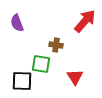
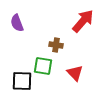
red arrow: moved 2 px left
green square: moved 2 px right, 2 px down
red triangle: moved 4 px up; rotated 12 degrees counterclockwise
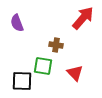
red arrow: moved 3 px up
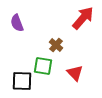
brown cross: rotated 32 degrees clockwise
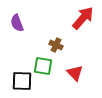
brown cross: rotated 16 degrees counterclockwise
